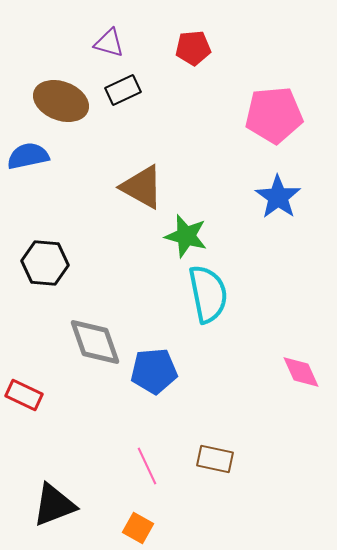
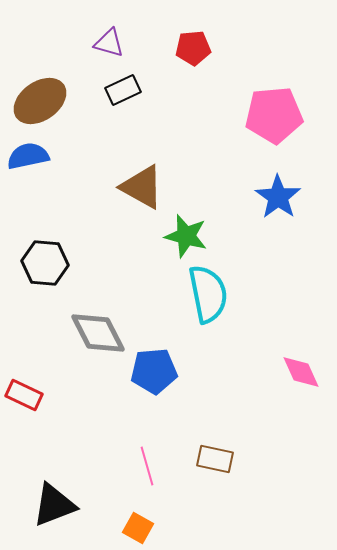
brown ellipse: moved 21 px left; rotated 56 degrees counterclockwise
gray diamond: moved 3 px right, 9 px up; rotated 8 degrees counterclockwise
pink line: rotated 9 degrees clockwise
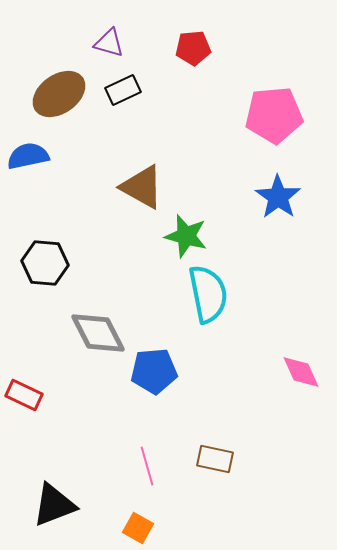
brown ellipse: moved 19 px right, 7 px up
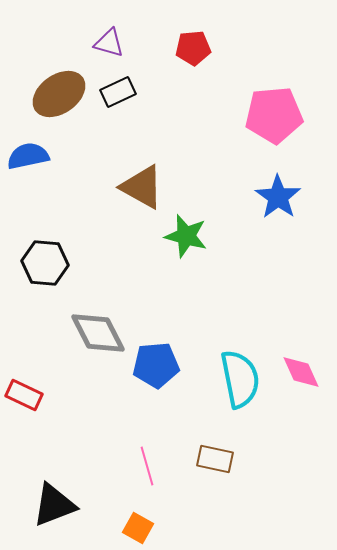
black rectangle: moved 5 px left, 2 px down
cyan semicircle: moved 32 px right, 85 px down
blue pentagon: moved 2 px right, 6 px up
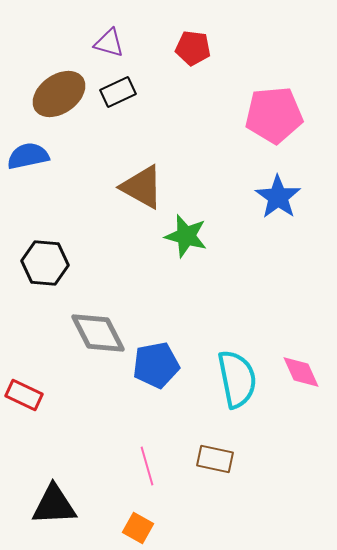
red pentagon: rotated 12 degrees clockwise
blue pentagon: rotated 6 degrees counterclockwise
cyan semicircle: moved 3 px left
black triangle: rotated 18 degrees clockwise
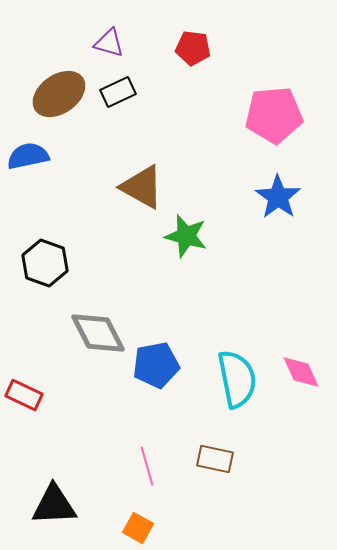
black hexagon: rotated 15 degrees clockwise
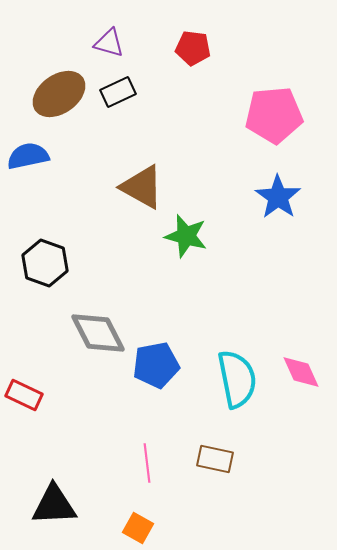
pink line: moved 3 px up; rotated 9 degrees clockwise
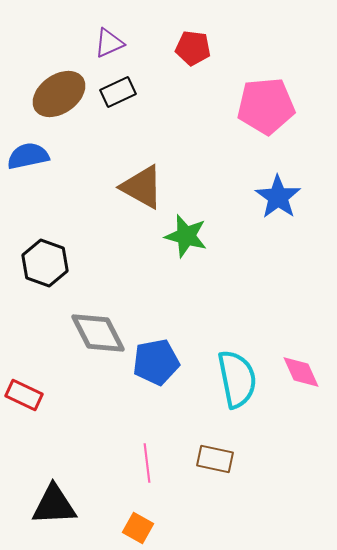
purple triangle: rotated 40 degrees counterclockwise
pink pentagon: moved 8 px left, 9 px up
blue pentagon: moved 3 px up
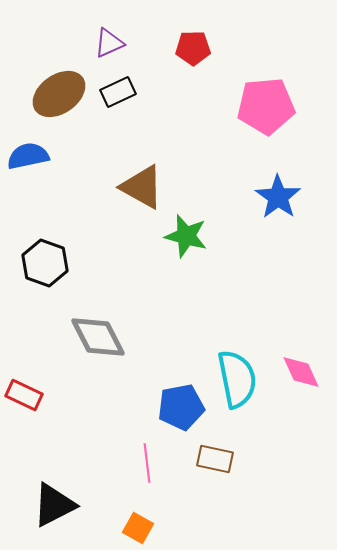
red pentagon: rotated 8 degrees counterclockwise
gray diamond: moved 4 px down
blue pentagon: moved 25 px right, 45 px down
black triangle: rotated 24 degrees counterclockwise
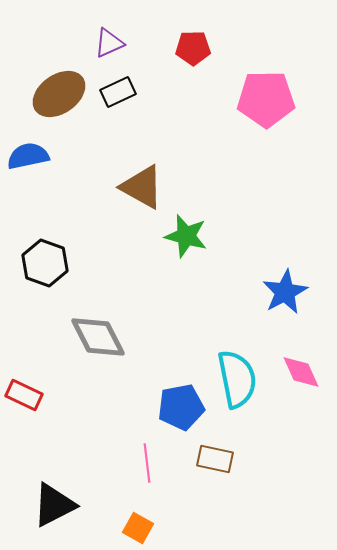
pink pentagon: moved 7 px up; rotated 4 degrees clockwise
blue star: moved 7 px right, 95 px down; rotated 9 degrees clockwise
